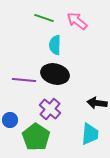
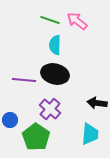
green line: moved 6 px right, 2 px down
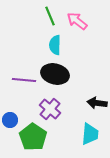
green line: moved 4 px up; rotated 48 degrees clockwise
green pentagon: moved 3 px left
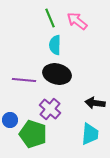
green line: moved 2 px down
black ellipse: moved 2 px right
black arrow: moved 2 px left
green pentagon: moved 3 px up; rotated 16 degrees counterclockwise
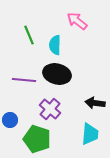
green line: moved 21 px left, 17 px down
green pentagon: moved 4 px right, 5 px down
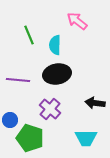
black ellipse: rotated 24 degrees counterclockwise
purple line: moved 6 px left
cyan trapezoid: moved 4 px left, 4 px down; rotated 85 degrees clockwise
green pentagon: moved 7 px left, 1 px up
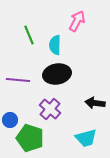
pink arrow: rotated 80 degrees clockwise
cyan trapezoid: rotated 15 degrees counterclockwise
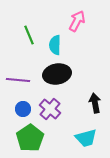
black arrow: rotated 72 degrees clockwise
blue circle: moved 13 px right, 11 px up
green pentagon: rotated 20 degrees clockwise
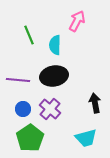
black ellipse: moved 3 px left, 2 px down
